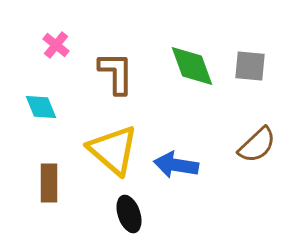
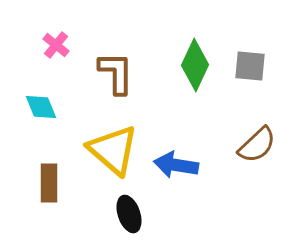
green diamond: moved 3 px right, 1 px up; rotated 45 degrees clockwise
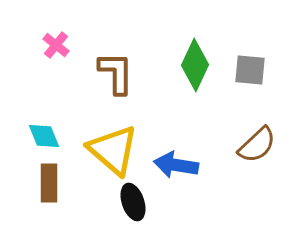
gray square: moved 4 px down
cyan diamond: moved 3 px right, 29 px down
black ellipse: moved 4 px right, 12 px up
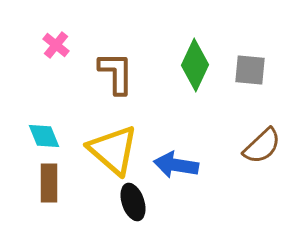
brown semicircle: moved 5 px right, 1 px down
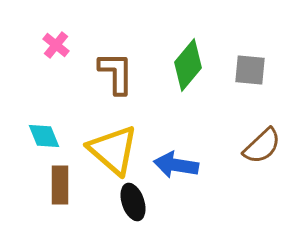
green diamond: moved 7 px left; rotated 15 degrees clockwise
brown rectangle: moved 11 px right, 2 px down
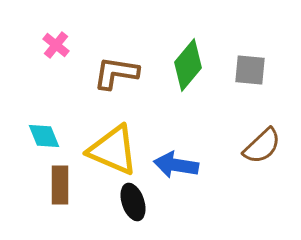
brown L-shape: rotated 81 degrees counterclockwise
yellow triangle: rotated 18 degrees counterclockwise
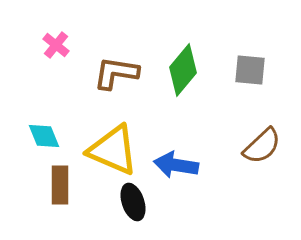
green diamond: moved 5 px left, 5 px down
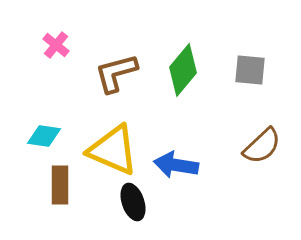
brown L-shape: rotated 24 degrees counterclockwise
cyan diamond: rotated 60 degrees counterclockwise
